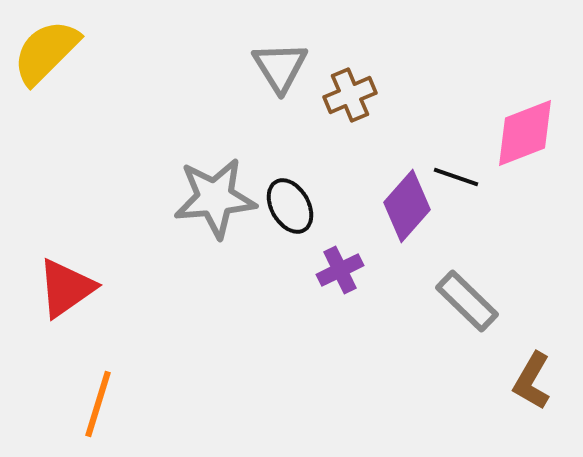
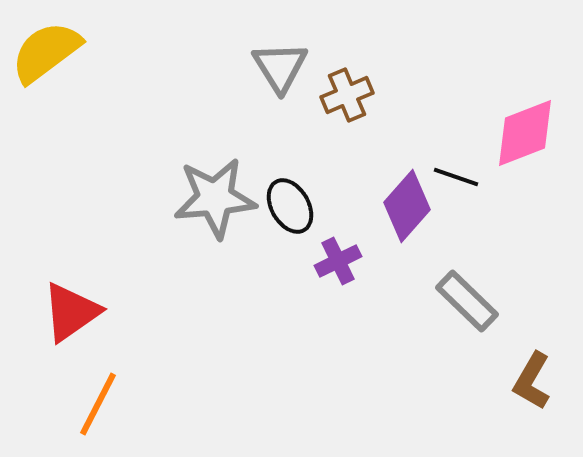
yellow semicircle: rotated 8 degrees clockwise
brown cross: moved 3 px left
purple cross: moved 2 px left, 9 px up
red triangle: moved 5 px right, 24 px down
orange line: rotated 10 degrees clockwise
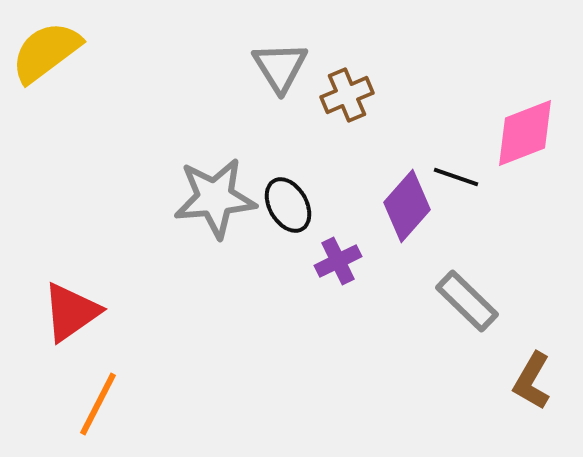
black ellipse: moved 2 px left, 1 px up
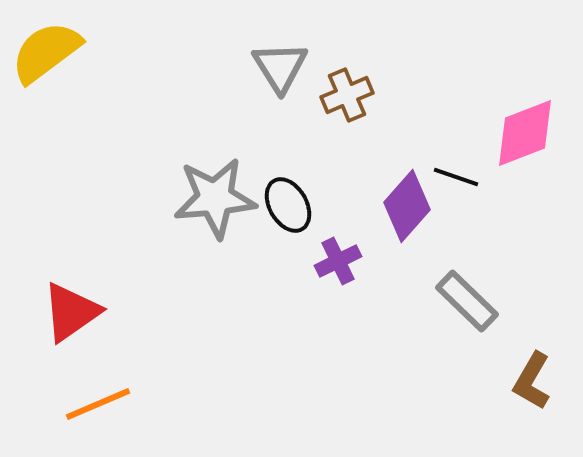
orange line: rotated 40 degrees clockwise
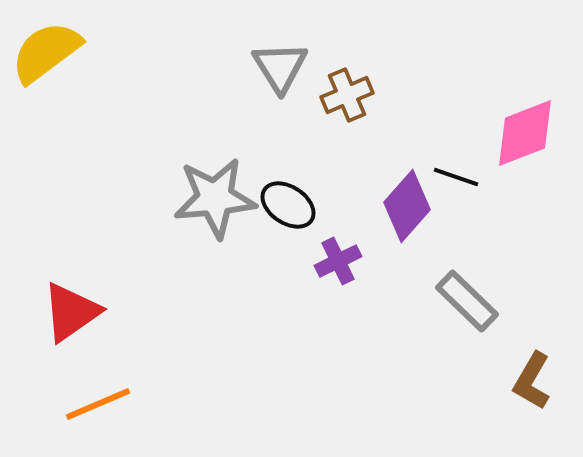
black ellipse: rotated 26 degrees counterclockwise
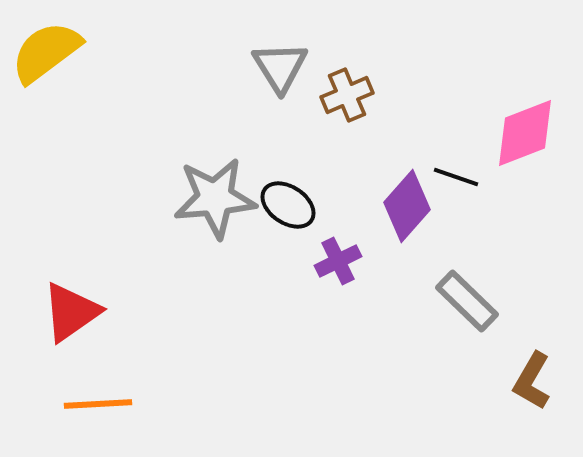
orange line: rotated 20 degrees clockwise
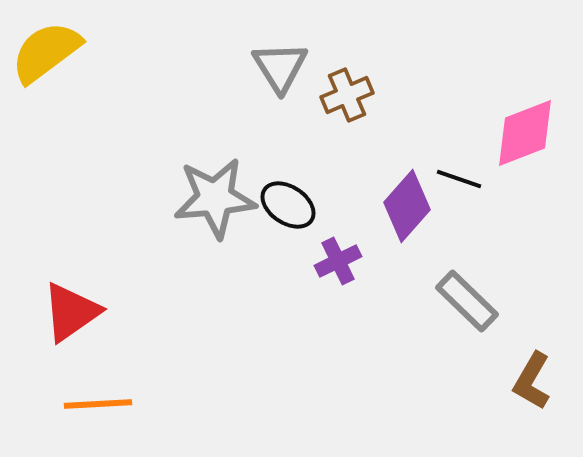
black line: moved 3 px right, 2 px down
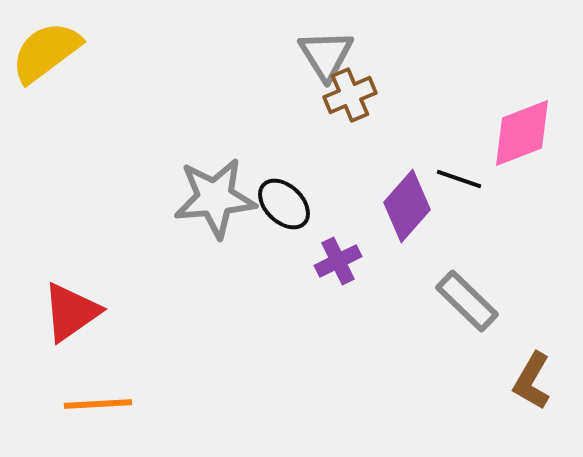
gray triangle: moved 46 px right, 12 px up
brown cross: moved 3 px right
pink diamond: moved 3 px left
black ellipse: moved 4 px left, 1 px up; rotated 10 degrees clockwise
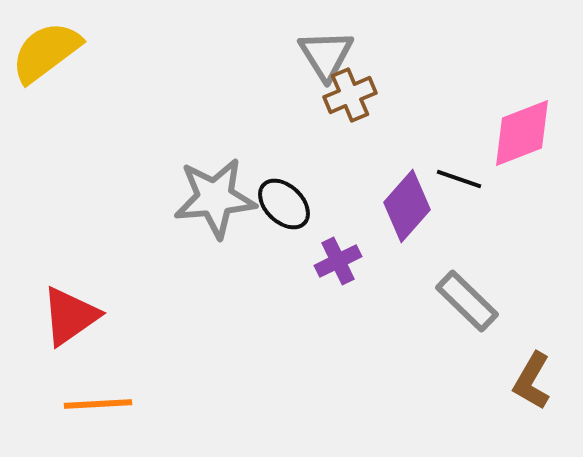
red triangle: moved 1 px left, 4 px down
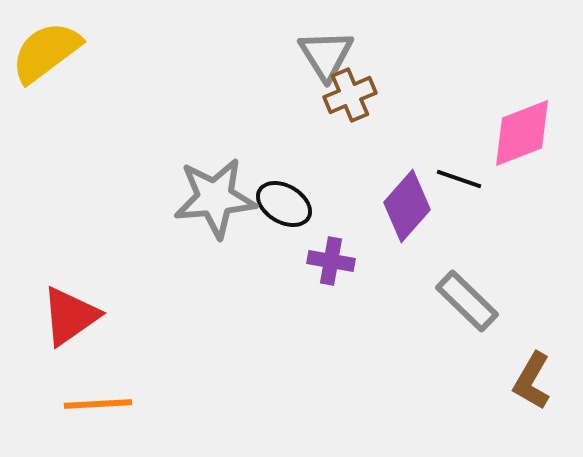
black ellipse: rotated 14 degrees counterclockwise
purple cross: moved 7 px left; rotated 36 degrees clockwise
